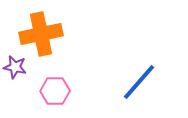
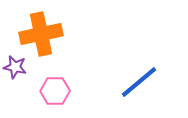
blue line: rotated 9 degrees clockwise
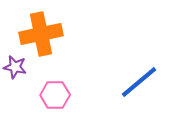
pink hexagon: moved 4 px down
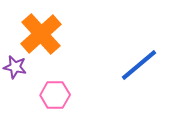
orange cross: rotated 30 degrees counterclockwise
blue line: moved 17 px up
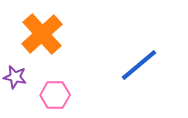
orange cross: moved 1 px right
purple star: moved 10 px down
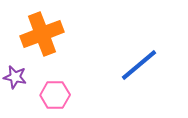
orange cross: rotated 21 degrees clockwise
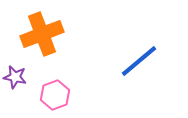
blue line: moved 4 px up
pink hexagon: rotated 20 degrees counterclockwise
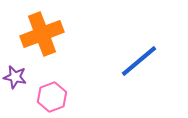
pink hexagon: moved 3 px left, 2 px down
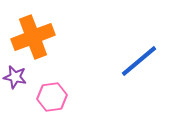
orange cross: moved 9 px left, 3 px down
pink hexagon: rotated 12 degrees clockwise
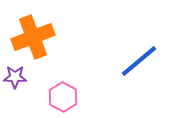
purple star: rotated 10 degrees counterclockwise
pink hexagon: moved 11 px right; rotated 24 degrees counterclockwise
